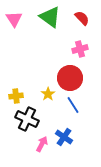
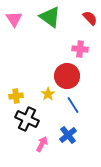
red semicircle: moved 8 px right
pink cross: rotated 21 degrees clockwise
red circle: moved 3 px left, 2 px up
blue cross: moved 4 px right, 2 px up; rotated 18 degrees clockwise
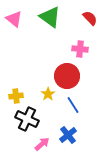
pink triangle: rotated 18 degrees counterclockwise
pink arrow: rotated 21 degrees clockwise
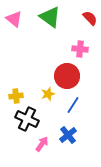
yellow star: rotated 16 degrees clockwise
blue line: rotated 66 degrees clockwise
pink arrow: rotated 14 degrees counterclockwise
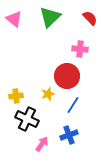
green triangle: rotated 40 degrees clockwise
blue cross: moved 1 px right; rotated 18 degrees clockwise
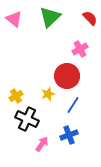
pink cross: rotated 35 degrees counterclockwise
yellow cross: rotated 24 degrees counterclockwise
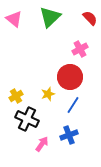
red circle: moved 3 px right, 1 px down
